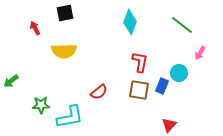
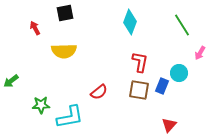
green line: rotated 20 degrees clockwise
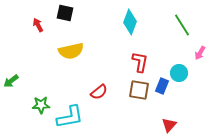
black square: rotated 24 degrees clockwise
red arrow: moved 3 px right, 3 px up
yellow semicircle: moved 7 px right; rotated 10 degrees counterclockwise
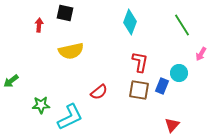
red arrow: moved 1 px right; rotated 32 degrees clockwise
pink arrow: moved 1 px right, 1 px down
cyan L-shape: rotated 16 degrees counterclockwise
red triangle: moved 3 px right
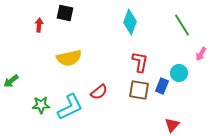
yellow semicircle: moved 2 px left, 7 px down
cyan L-shape: moved 10 px up
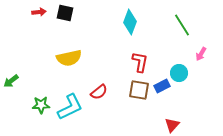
red arrow: moved 13 px up; rotated 80 degrees clockwise
blue rectangle: rotated 42 degrees clockwise
